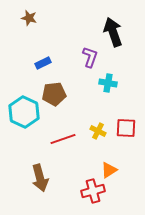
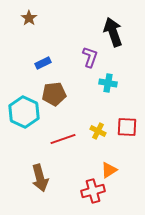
brown star: rotated 21 degrees clockwise
red square: moved 1 px right, 1 px up
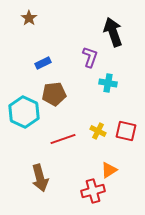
red square: moved 1 px left, 4 px down; rotated 10 degrees clockwise
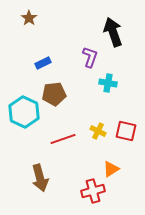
orange triangle: moved 2 px right, 1 px up
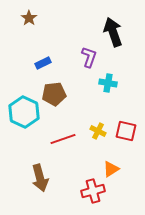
purple L-shape: moved 1 px left
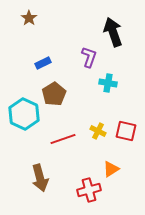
brown pentagon: rotated 25 degrees counterclockwise
cyan hexagon: moved 2 px down
red cross: moved 4 px left, 1 px up
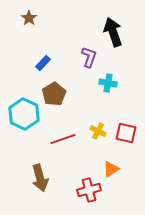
blue rectangle: rotated 21 degrees counterclockwise
red square: moved 2 px down
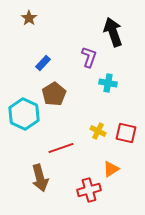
red line: moved 2 px left, 9 px down
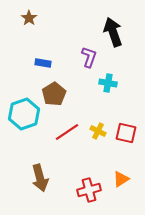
blue rectangle: rotated 56 degrees clockwise
cyan hexagon: rotated 16 degrees clockwise
red line: moved 6 px right, 16 px up; rotated 15 degrees counterclockwise
orange triangle: moved 10 px right, 10 px down
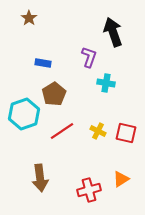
cyan cross: moved 2 px left
red line: moved 5 px left, 1 px up
brown arrow: rotated 8 degrees clockwise
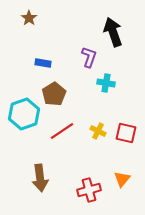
orange triangle: moved 1 px right; rotated 18 degrees counterclockwise
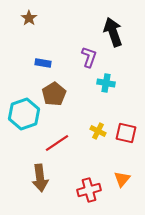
red line: moved 5 px left, 12 px down
